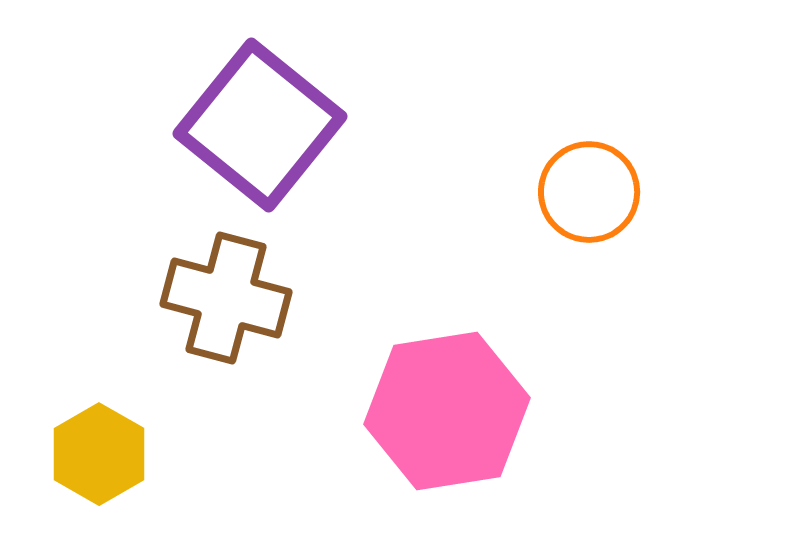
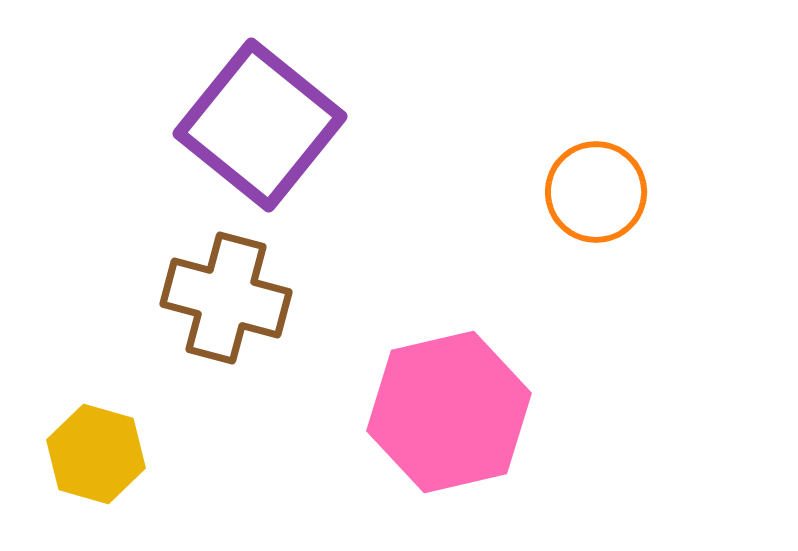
orange circle: moved 7 px right
pink hexagon: moved 2 px right, 1 px down; rotated 4 degrees counterclockwise
yellow hexagon: moved 3 px left; rotated 14 degrees counterclockwise
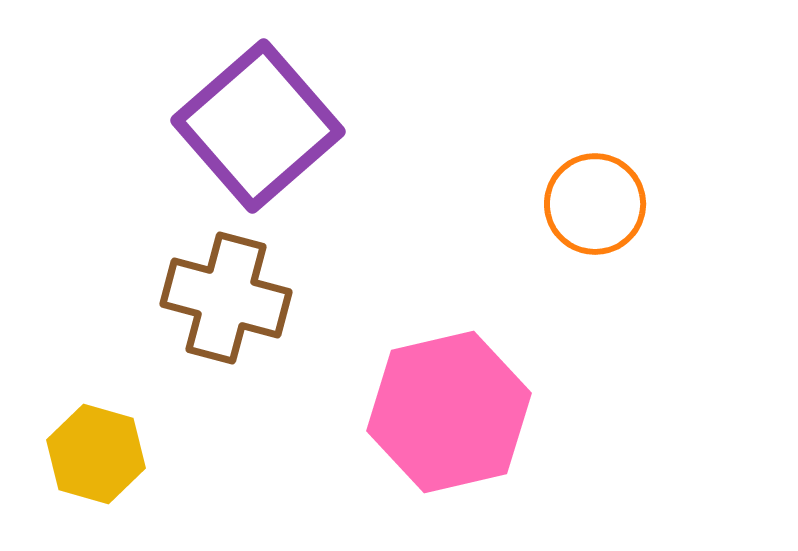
purple square: moved 2 px left, 1 px down; rotated 10 degrees clockwise
orange circle: moved 1 px left, 12 px down
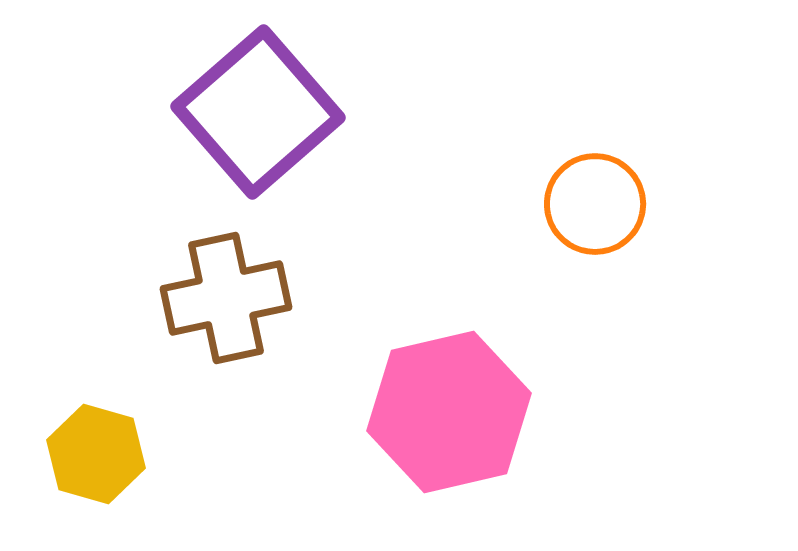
purple square: moved 14 px up
brown cross: rotated 27 degrees counterclockwise
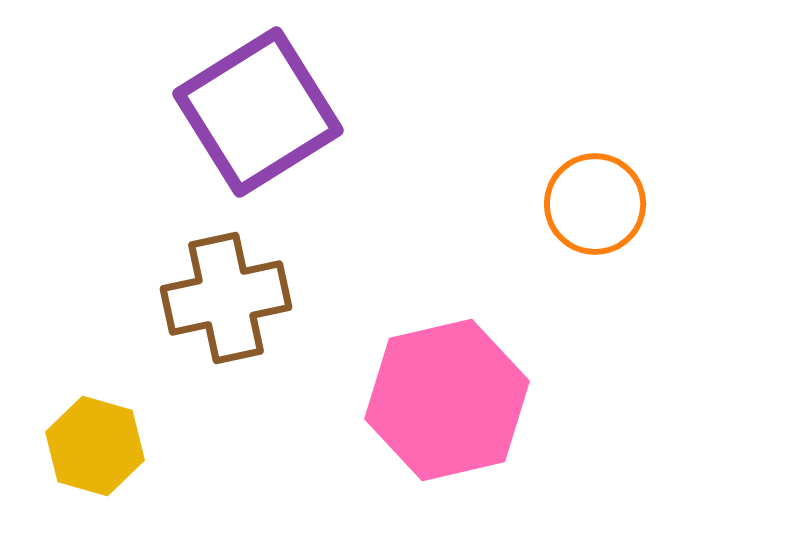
purple square: rotated 9 degrees clockwise
pink hexagon: moved 2 px left, 12 px up
yellow hexagon: moved 1 px left, 8 px up
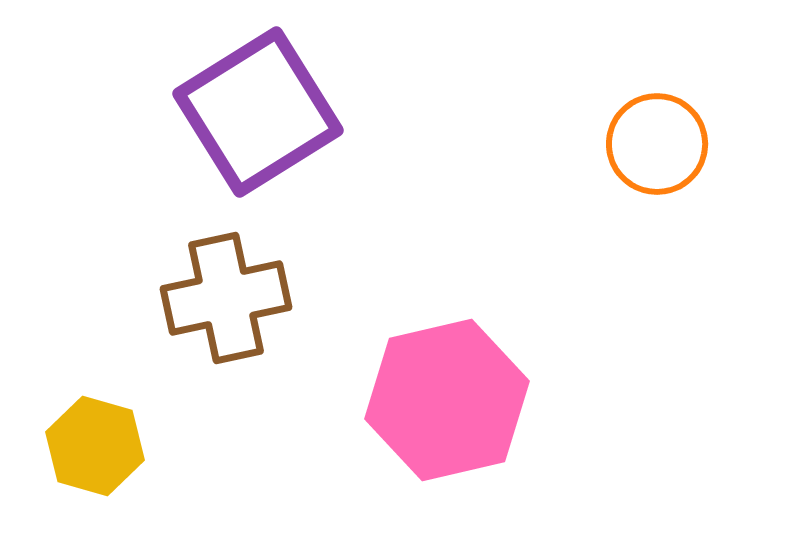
orange circle: moved 62 px right, 60 px up
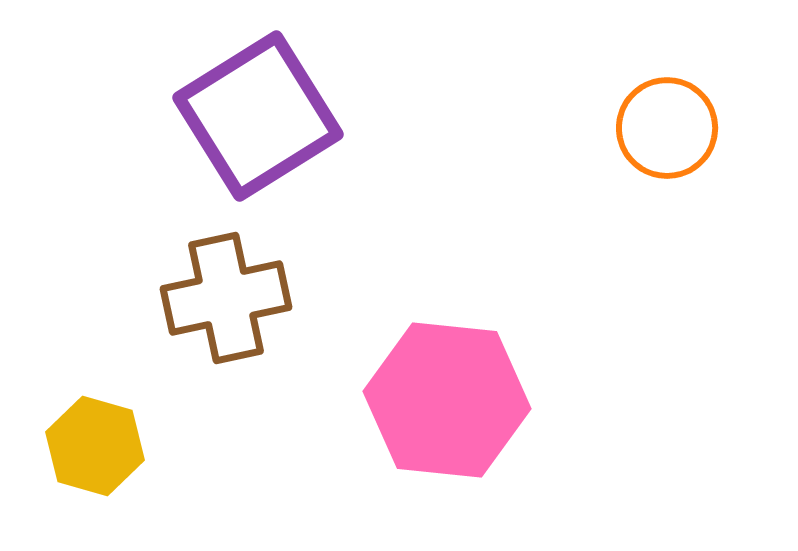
purple square: moved 4 px down
orange circle: moved 10 px right, 16 px up
pink hexagon: rotated 19 degrees clockwise
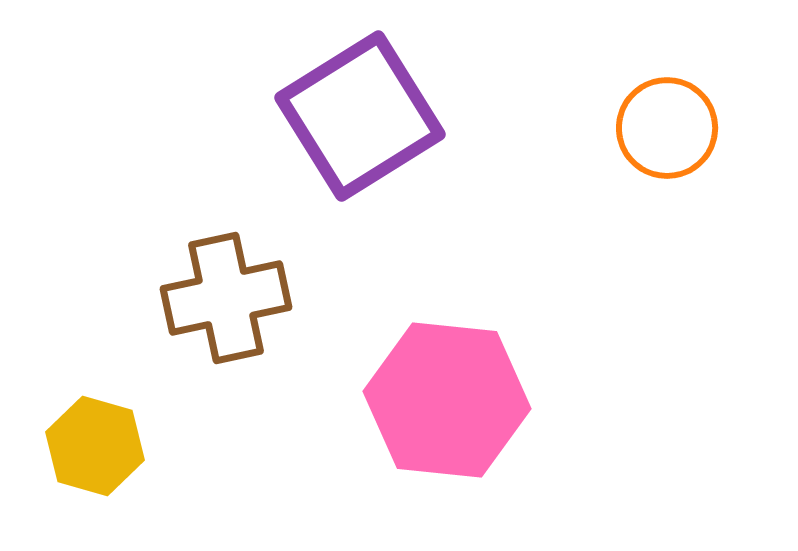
purple square: moved 102 px right
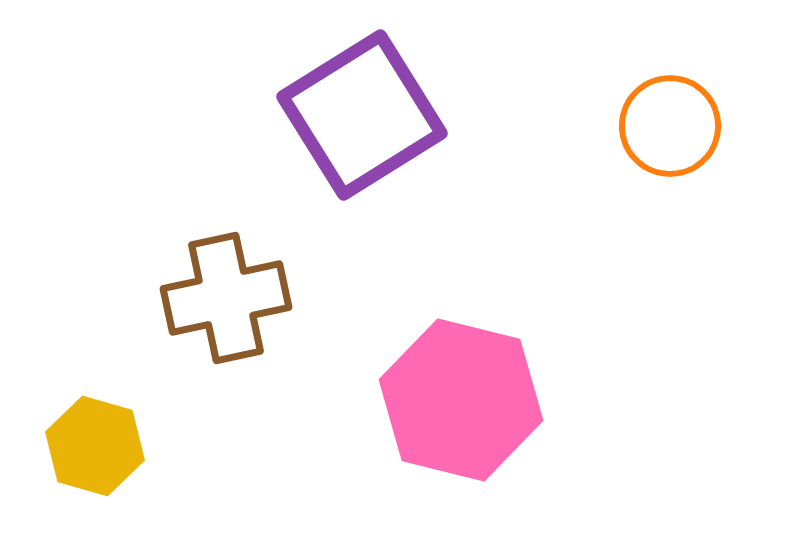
purple square: moved 2 px right, 1 px up
orange circle: moved 3 px right, 2 px up
pink hexagon: moved 14 px right; rotated 8 degrees clockwise
